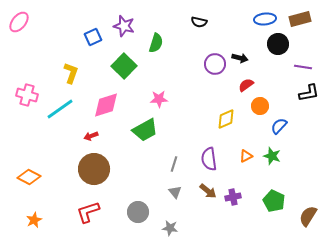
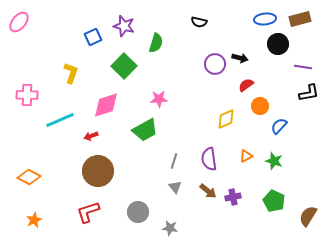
pink cross: rotated 15 degrees counterclockwise
cyan line: moved 11 px down; rotated 12 degrees clockwise
green star: moved 2 px right, 5 px down
gray line: moved 3 px up
brown circle: moved 4 px right, 2 px down
gray triangle: moved 5 px up
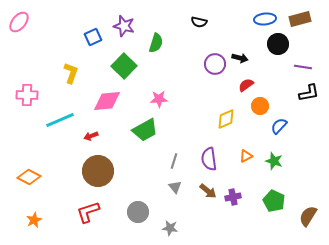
pink diamond: moved 1 px right, 4 px up; rotated 12 degrees clockwise
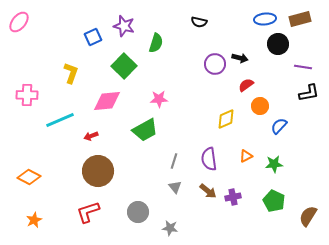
green star: moved 3 px down; rotated 24 degrees counterclockwise
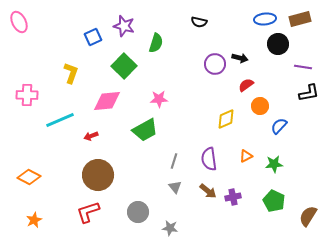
pink ellipse: rotated 65 degrees counterclockwise
brown circle: moved 4 px down
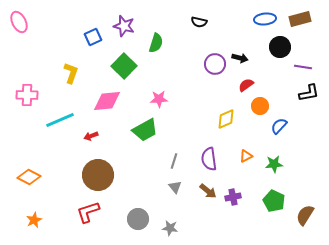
black circle: moved 2 px right, 3 px down
gray circle: moved 7 px down
brown semicircle: moved 3 px left, 1 px up
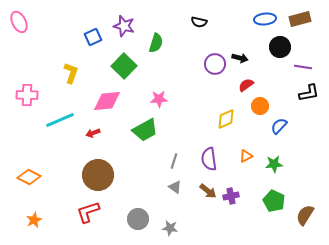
red arrow: moved 2 px right, 3 px up
gray triangle: rotated 16 degrees counterclockwise
purple cross: moved 2 px left, 1 px up
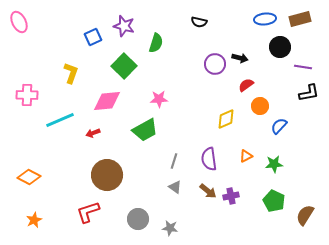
brown circle: moved 9 px right
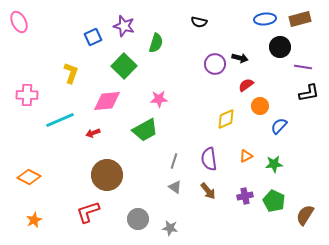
brown arrow: rotated 12 degrees clockwise
purple cross: moved 14 px right
